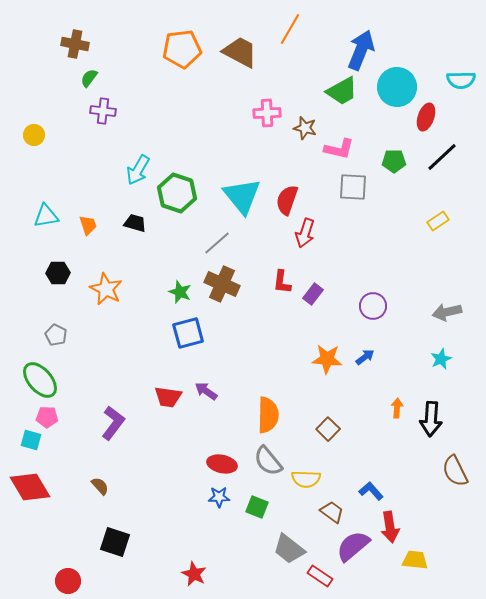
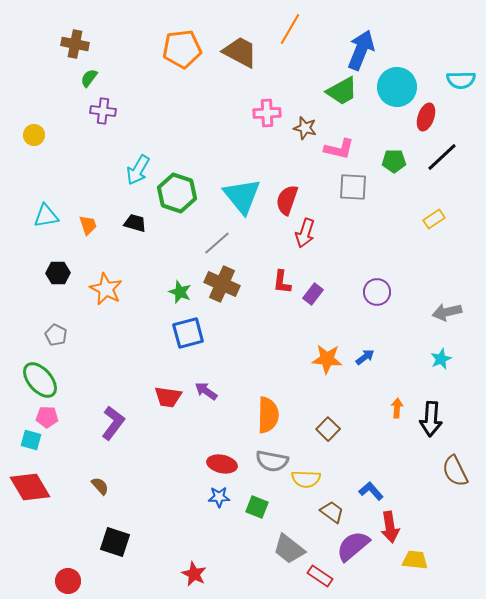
yellow rectangle at (438, 221): moved 4 px left, 2 px up
purple circle at (373, 306): moved 4 px right, 14 px up
gray semicircle at (268, 461): moved 4 px right; rotated 40 degrees counterclockwise
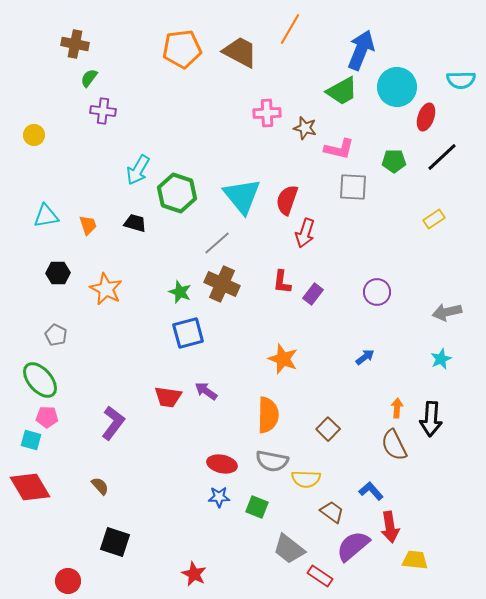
orange star at (327, 359): moved 44 px left; rotated 16 degrees clockwise
brown semicircle at (455, 471): moved 61 px left, 26 px up
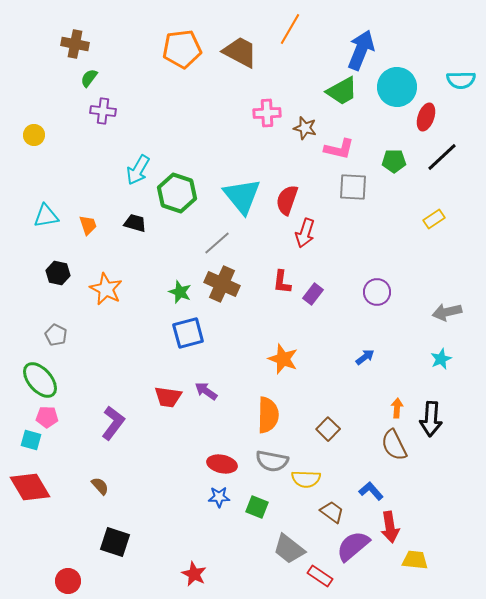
black hexagon at (58, 273): rotated 15 degrees clockwise
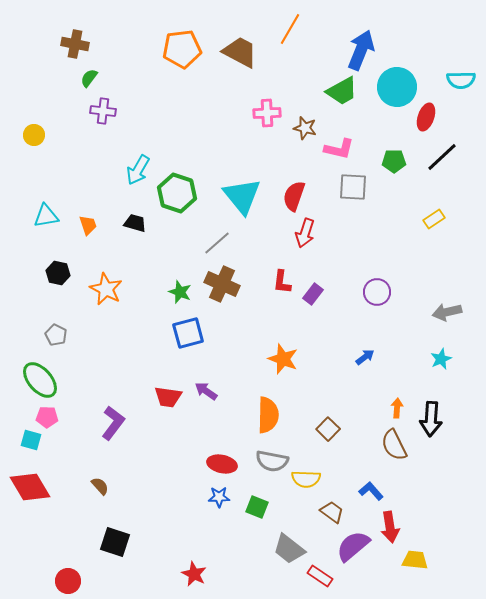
red semicircle at (287, 200): moved 7 px right, 4 px up
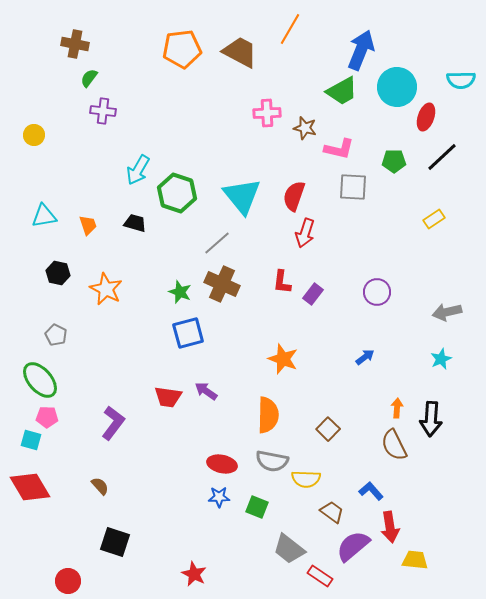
cyan triangle at (46, 216): moved 2 px left
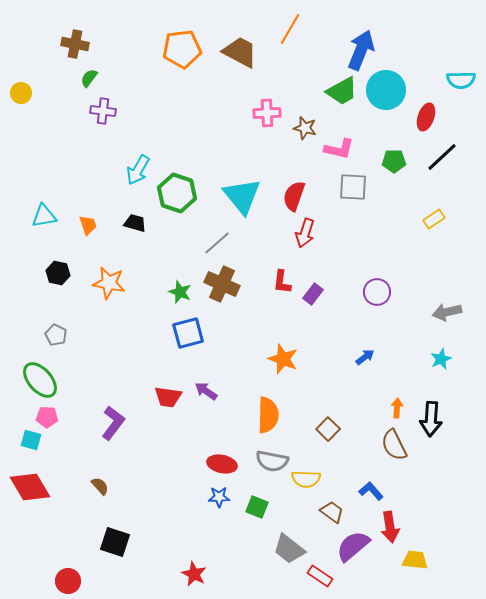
cyan circle at (397, 87): moved 11 px left, 3 px down
yellow circle at (34, 135): moved 13 px left, 42 px up
orange star at (106, 289): moved 3 px right, 6 px up; rotated 16 degrees counterclockwise
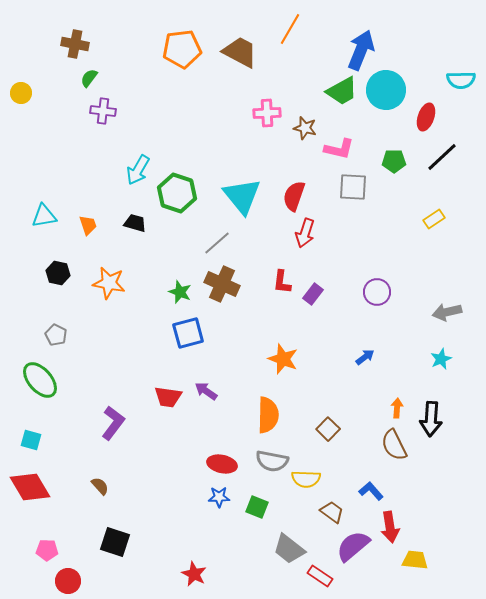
pink pentagon at (47, 417): moved 133 px down
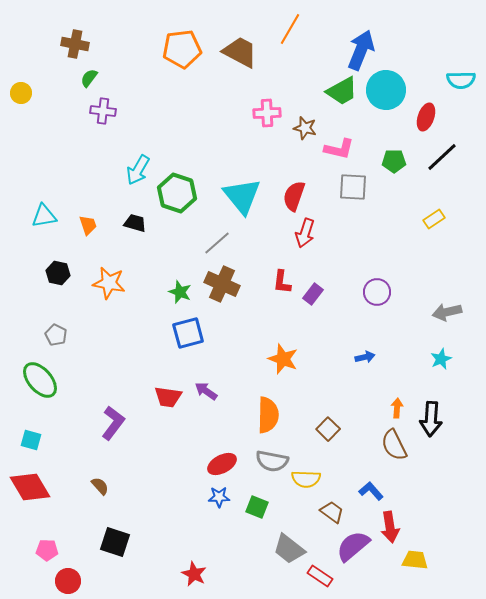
blue arrow at (365, 357): rotated 24 degrees clockwise
red ellipse at (222, 464): rotated 40 degrees counterclockwise
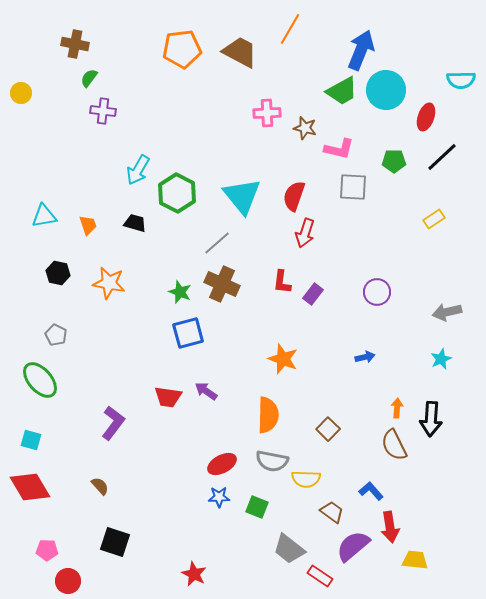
green hexagon at (177, 193): rotated 9 degrees clockwise
